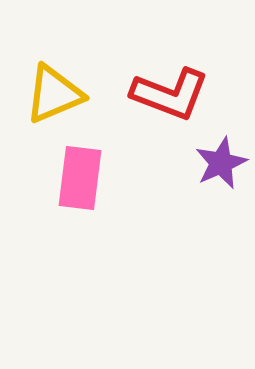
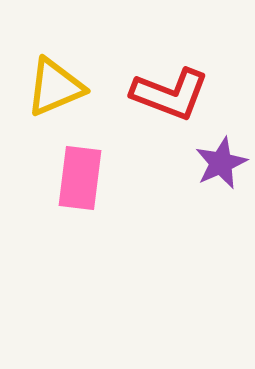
yellow triangle: moved 1 px right, 7 px up
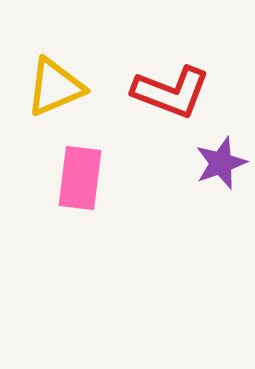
red L-shape: moved 1 px right, 2 px up
purple star: rotated 4 degrees clockwise
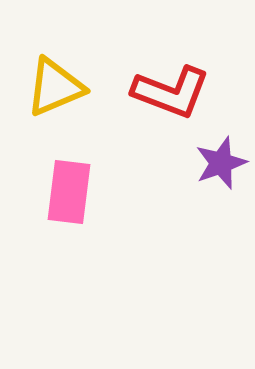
pink rectangle: moved 11 px left, 14 px down
